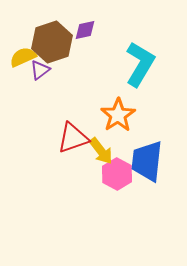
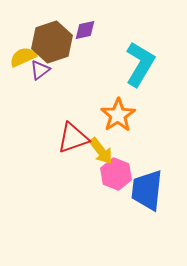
blue trapezoid: moved 29 px down
pink hexagon: moved 1 px left; rotated 8 degrees counterclockwise
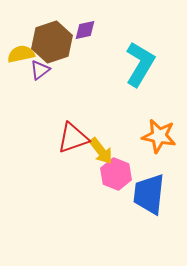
yellow semicircle: moved 2 px left, 3 px up; rotated 12 degrees clockwise
orange star: moved 41 px right, 21 px down; rotated 28 degrees counterclockwise
blue trapezoid: moved 2 px right, 4 px down
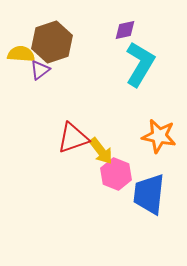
purple diamond: moved 40 px right
yellow semicircle: rotated 16 degrees clockwise
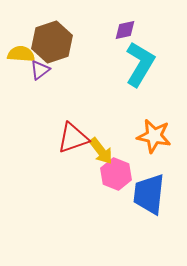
orange star: moved 5 px left
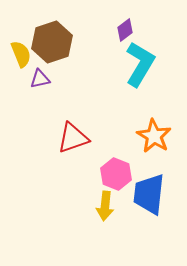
purple diamond: rotated 25 degrees counterclockwise
yellow semicircle: rotated 64 degrees clockwise
purple triangle: moved 9 px down; rotated 25 degrees clockwise
orange star: rotated 20 degrees clockwise
yellow arrow: moved 4 px right, 55 px down; rotated 44 degrees clockwise
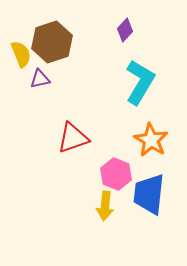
purple diamond: rotated 10 degrees counterclockwise
cyan L-shape: moved 18 px down
orange star: moved 3 px left, 4 px down
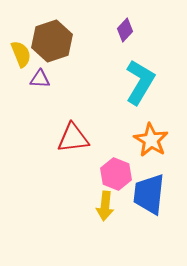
brown hexagon: moved 1 px up
purple triangle: rotated 15 degrees clockwise
red triangle: rotated 12 degrees clockwise
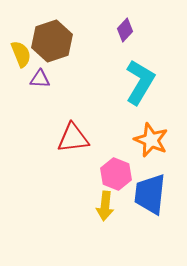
orange star: rotated 8 degrees counterclockwise
blue trapezoid: moved 1 px right
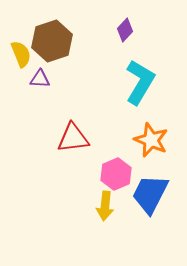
pink hexagon: rotated 16 degrees clockwise
blue trapezoid: rotated 21 degrees clockwise
